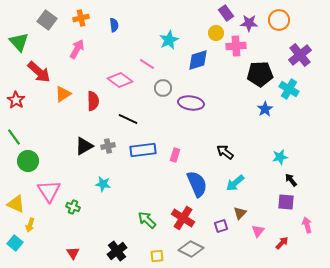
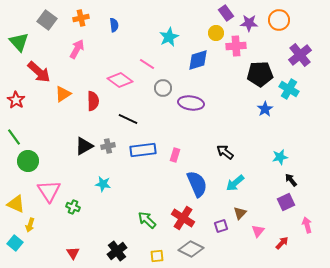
cyan star at (169, 40): moved 3 px up
purple square at (286, 202): rotated 30 degrees counterclockwise
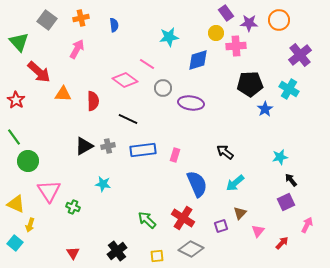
cyan star at (169, 37): rotated 18 degrees clockwise
black pentagon at (260, 74): moved 10 px left, 10 px down
pink diamond at (120, 80): moved 5 px right
orange triangle at (63, 94): rotated 36 degrees clockwise
pink arrow at (307, 225): rotated 42 degrees clockwise
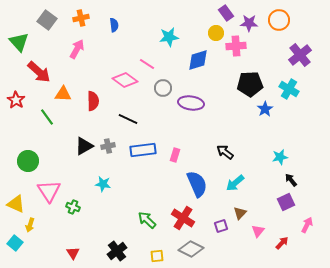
green line at (14, 137): moved 33 px right, 20 px up
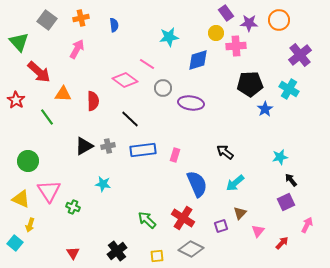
black line at (128, 119): moved 2 px right; rotated 18 degrees clockwise
yellow triangle at (16, 204): moved 5 px right, 5 px up
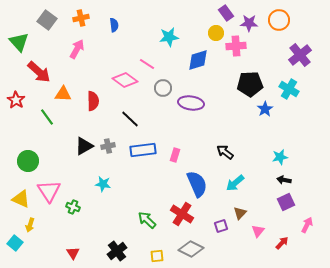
black arrow at (291, 180): moved 7 px left; rotated 40 degrees counterclockwise
red cross at (183, 218): moved 1 px left, 4 px up
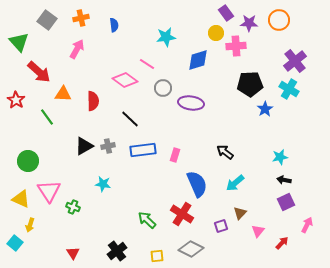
cyan star at (169, 37): moved 3 px left
purple cross at (300, 55): moved 5 px left, 6 px down
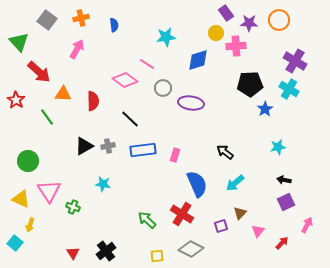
purple cross at (295, 61): rotated 20 degrees counterclockwise
cyan star at (280, 157): moved 2 px left, 10 px up
black cross at (117, 251): moved 11 px left
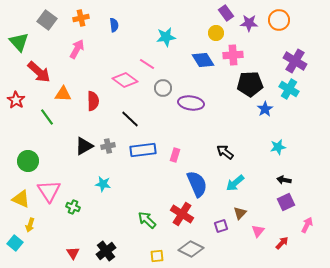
pink cross at (236, 46): moved 3 px left, 9 px down
blue diamond at (198, 60): moved 5 px right; rotated 75 degrees clockwise
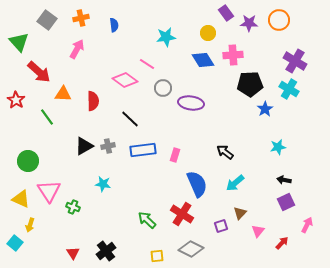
yellow circle at (216, 33): moved 8 px left
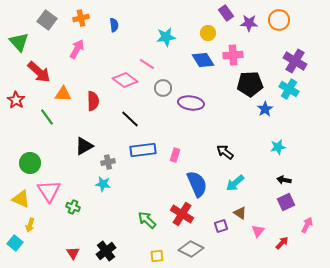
gray cross at (108, 146): moved 16 px down
green circle at (28, 161): moved 2 px right, 2 px down
brown triangle at (240, 213): rotated 40 degrees counterclockwise
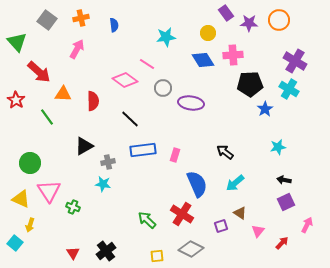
green triangle at (19, 42): moved 2 px left
